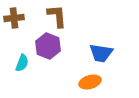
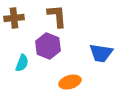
orange ellipse: moved 20 px left
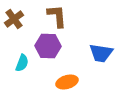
brown cross: moved 1 px down; rotated 30 degrees counterclockwise
purple hexagon: rotated 20 degrees counterclockwise
orange ellipse: moved 3 px left
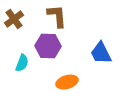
blue trapezoid: rotated 55 degrees clockwise
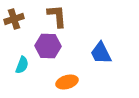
brown cross: rotated 18 degrees clockwise
cyan semicircle: moved 2 px down
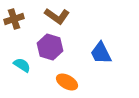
brown L-shape: rotated 130 degrees clockwise
purple hexagon: moved 2 px right, 1 px down; rotated 15 degrees clockwise
cyan semicircle: rotated 78 degrees counterclockwise
orange ellipse: rotated 45 degrees clockwise
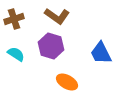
purple hexagon: moved 1 px right, 1 px up
cyan semicircle: moved 6 px left, 11 px up
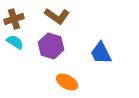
cyan semicircle: moved 1 px left, 12 px up
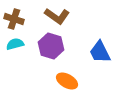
brown cross: rotated 36 degrees clockwise
cyan semicircle: moved 2 px down; rotated 48 degrees counterclockwise
blue trapezoid: moved 1 px left, 1 px up
orange ellipse: moved 1 px up
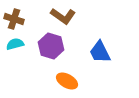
brown L-shape: moved 6 px right
